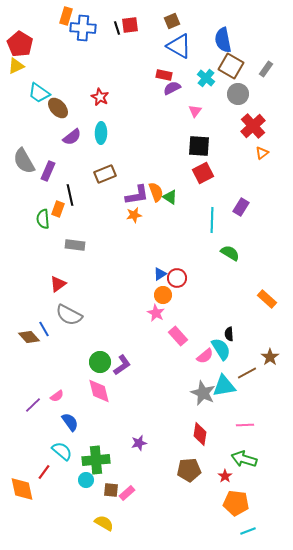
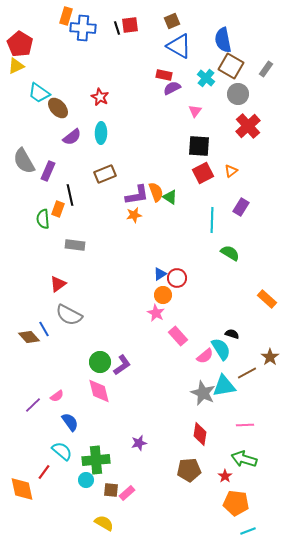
red cross at (253, 126): moved 5 px left
orange triangle at (262, 153): moved 31 px left, 18 px down
black semicircle at (229, 334): moved 3 px right; rotated 112 degrees clockwise
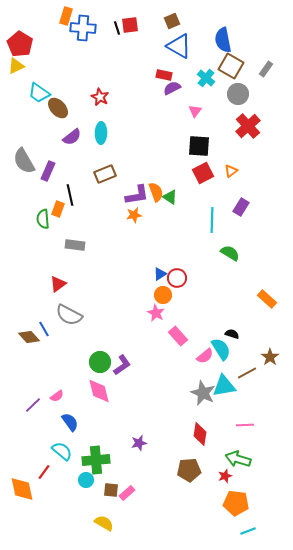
green arrow at (244, 459): moved 6 px left
red star at (225, 476): rotated 16 degrees clockwise
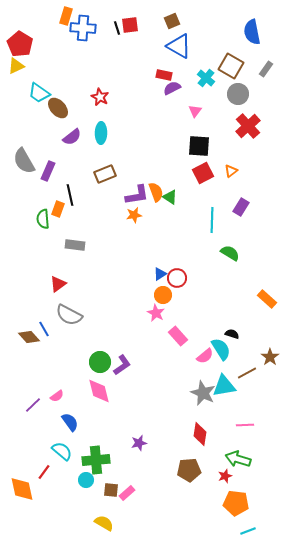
blue semicircle at (223, 40): moved 29 px right, 8 px up
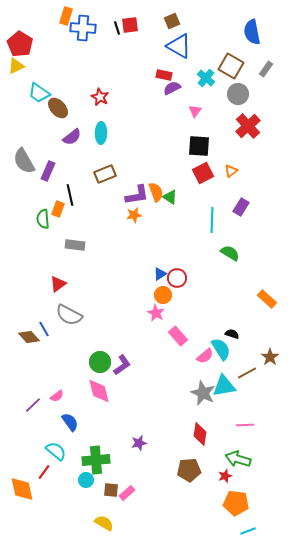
cyan semicircle at (62, 451): moved 6 px left
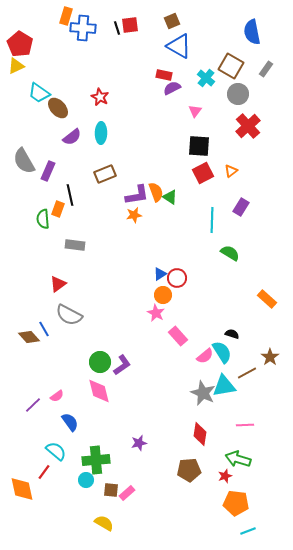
cyan semicircle at (221, 349): moved 1 px right, 3 px down
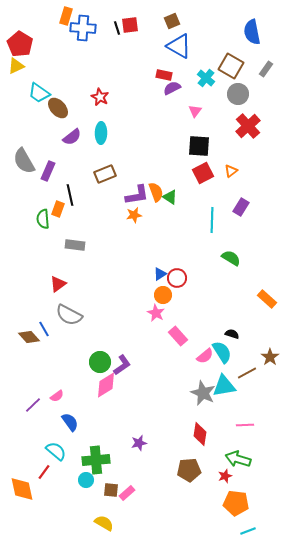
green semicircle at (230, 253): moved 1 px right, 5 px down
pink diamond at (99, 391): moved 7 px right, 6 px up; rotated 72 degrees clockwise
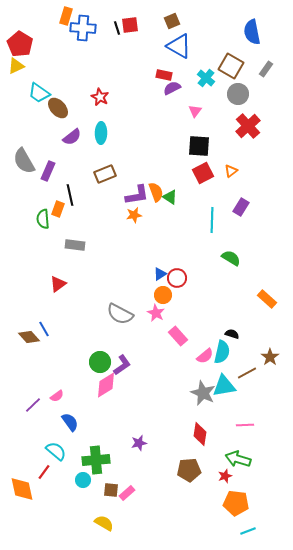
gray semicircle at (69, 315): moved 51 px right, 1 px up
cyan semicircle at (222, 352): rotated 45 degrees clockwise
cyan circle at (86, 480): moved 3 px left
